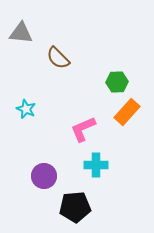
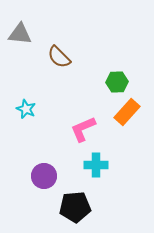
gray triangle: moved 1 px left, 1 px down
brown semicircle: moved 1 px right, 1 px up
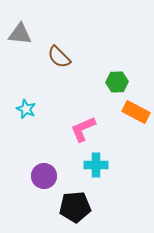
orange rectangle: moved 9 px right; rotated 76 degrees clockwise
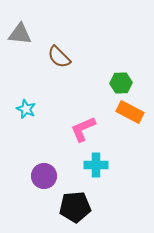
green hexagon: moved 4 px right, 1 px down
orange rectangle: moved 6 px left
